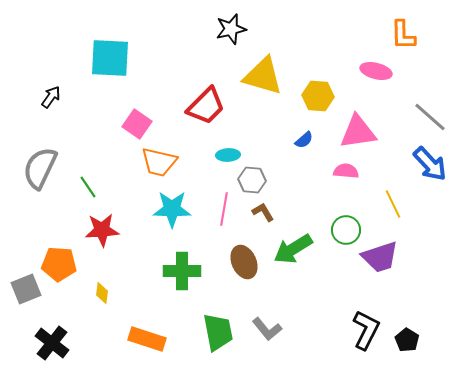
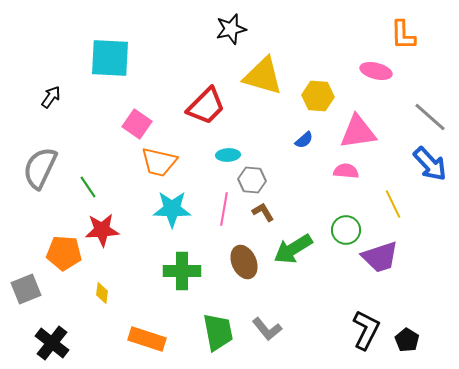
orange pentagon: moved 5 px right, 11 px up
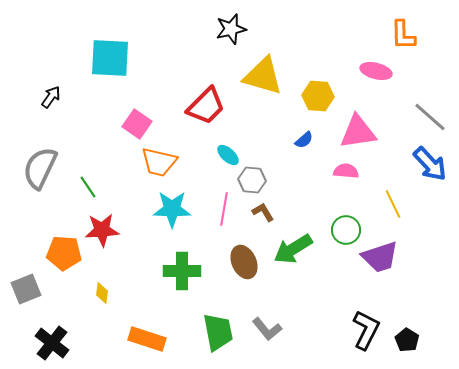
cyan ellipse: rotated 45 degrees clockwise
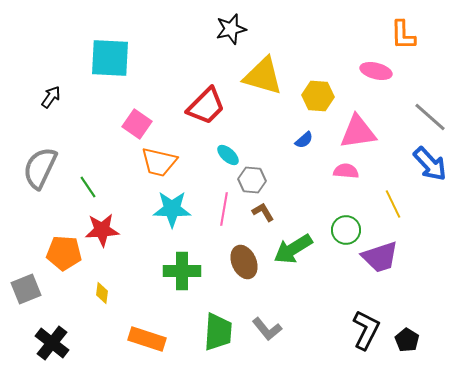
green trapezoid: rotated 15 degrees clockwise
